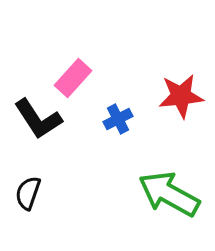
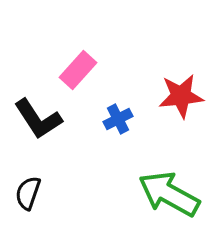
pink rectangle: moved 5 px right, 8 px up
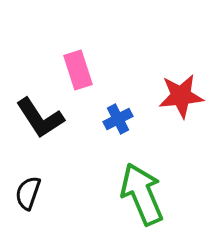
pink rectangle: rotated 60 degrees counterclockwise
black L-shape: moved 2 px right, 1 px up
green arrow: moved 27 px left; rotated 38 degrees clockwise
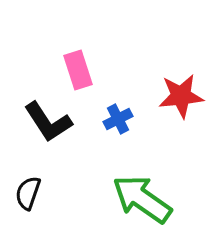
black L-shape: moved 8 px right, 4 px down
green arrow: moved 5 px down; rotated 32 degrees counterclockwise
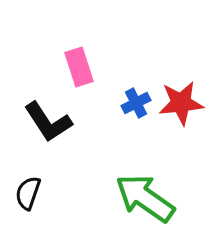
pink rectangle: moved 1 px right, 3 px up
red star: moved 7 px down
blue cross: moved 18 px right, 16 px up
green arrow: moved 3 px right, 1 px up
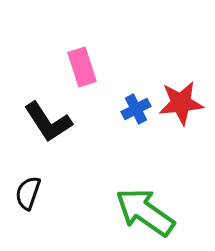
pink rectangle: moved 3 px right
blue cross: moved 6 px down
green arrow: moved 14 px down
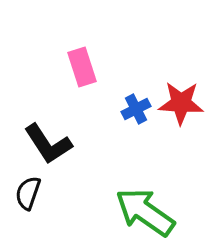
red star: rotated 9 degrees clockwise
black L-shape: moved 22 px down
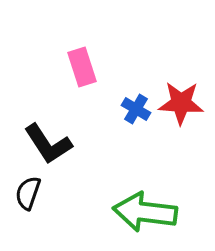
blue cross: rotated 32 degrees counterclockwise
green arrow: rotated 28 degrees counterclockwise
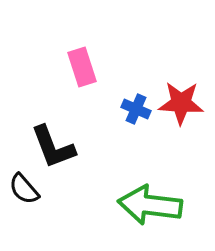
blue cross: rotated 8 degrees counterclockwise
black L-shape: moved 5 px right, 3 px down; rotated 12 degrees clockwise
black semicircle: moved 4 px left, 4 px up; rotated 60 degrees counterclockwise
green arrow: moved 5 px right, 7 px up
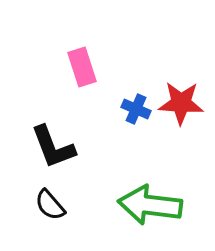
black semicircle: moved 26 px right, 16 px down
